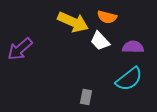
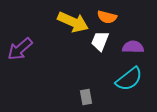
white trapezoid: rotated 65 degrees clockwise
gray rectangle: rotated 21 degrees counterclockwise
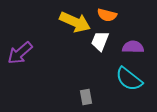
orange semicircle: moved 2 px up
yellow arrow: moved 2 px right
purple arrow: moved 4 px down
cyan semicircle: rotated 76 degrees clockwise
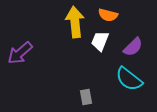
orange semicircle: moved 1 px right
yellow arrow: rotated 120 degrees counterclockwise
purple semicircle: rotated 135 degrees clockwise
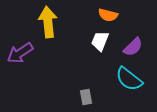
yellow arrow: moved 27 px left
purple arrow: rotated 8 degrees clockwise
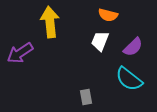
yellow arrow: moved 2 px right
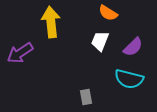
orange semicircle: moved 2 px up; rotated 18 degrees clockwise
yellow arrow: moved 1 px right
cyan semicircle: rotated 24 degrees counterclockwise
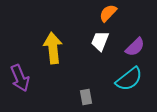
orange semicircle: rotated 102 degrees clockwise
yellow arrow: moved 2 px right, 26 px down
purple semicircle: moved 2 px right
purple arrow: moved 25 px down; rotated 80 degrees counterclockwise
cyan semicircle: rotated 52 degrees counterclockwise
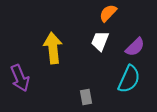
cyan semicircle: rotated 28 degrees counterclockwise
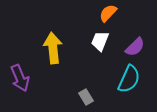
gray rectangle: rotated 21 degrees counterclockwise
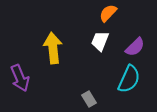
gray rectangle: moved 3 px right, 2 px down
